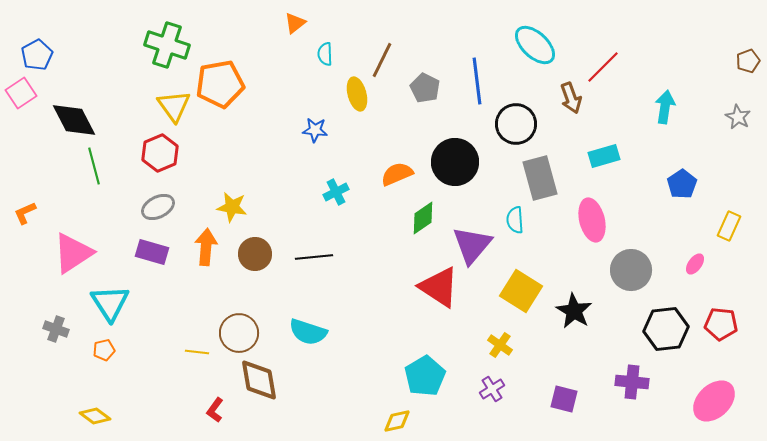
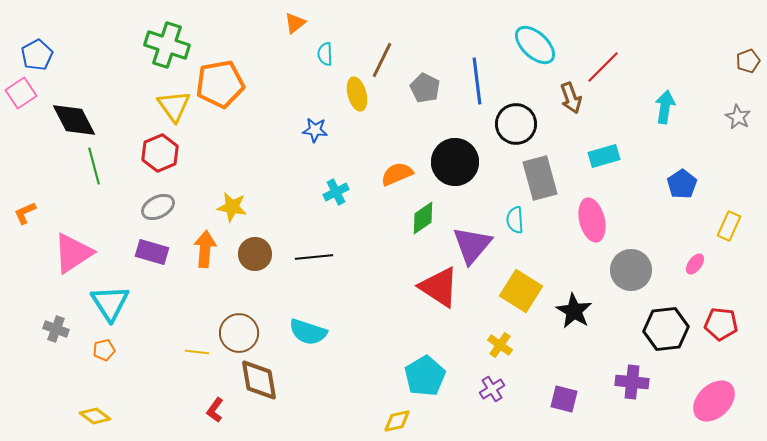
orange arrow at (206, 247): moved 1 px left, 2 px down
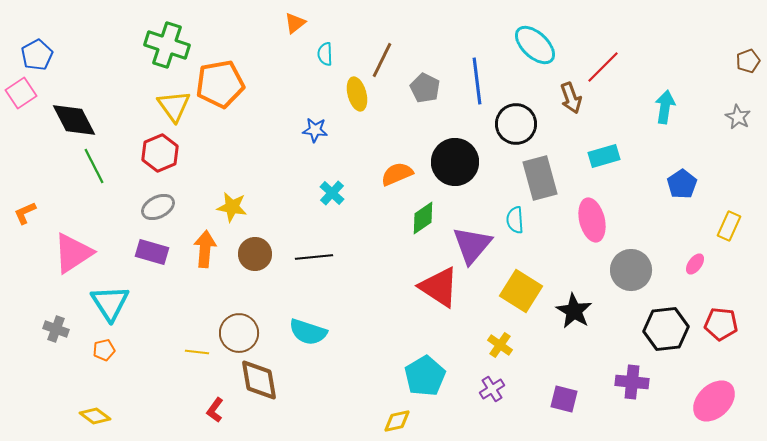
green line at (94, 166): rotated 12 degrees counterclockwise
cyan cross at (336, 192): moved 4 px left, 1 px down; rotated 20 degrees counterclockwise
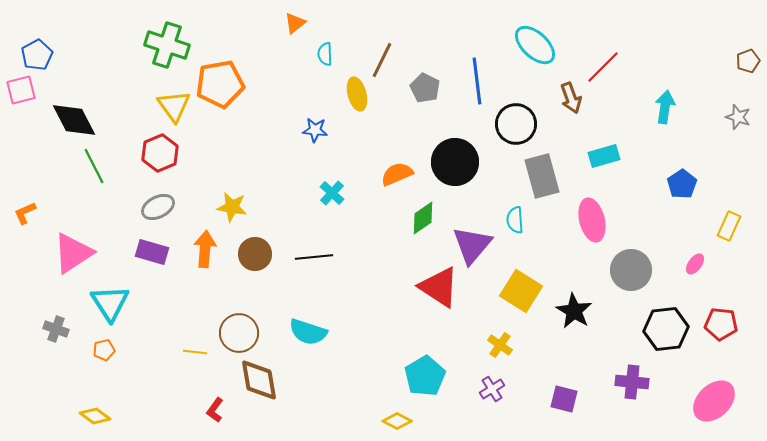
pink square at (21, 93): moved 3 px up; rotated 20 degrees clockwise
gray star at (738, 117): rotated 10 degrees counterclockwise
gray rectangle at (540, 178): moved 2 px right, 2 px up
yellow line at (197, 352): moved 2 px left
yellow diamond at (397, 421): rotated 40 degrees clockwise
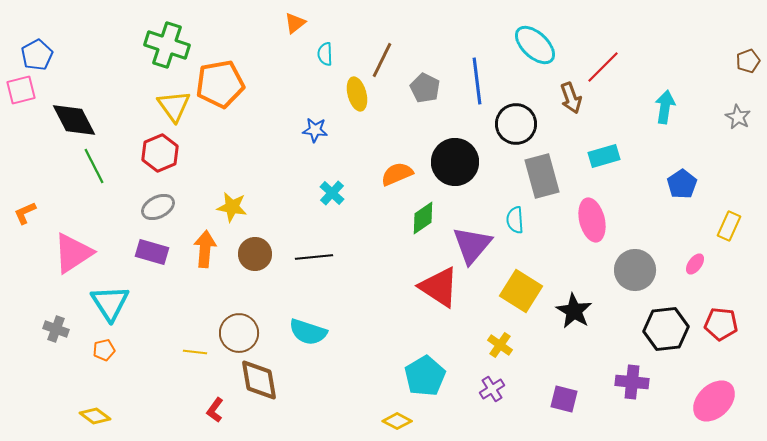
gray star at (738, 117): rotated 10 degrees clockwise
gray circle at (631, 270): moved 4 px right
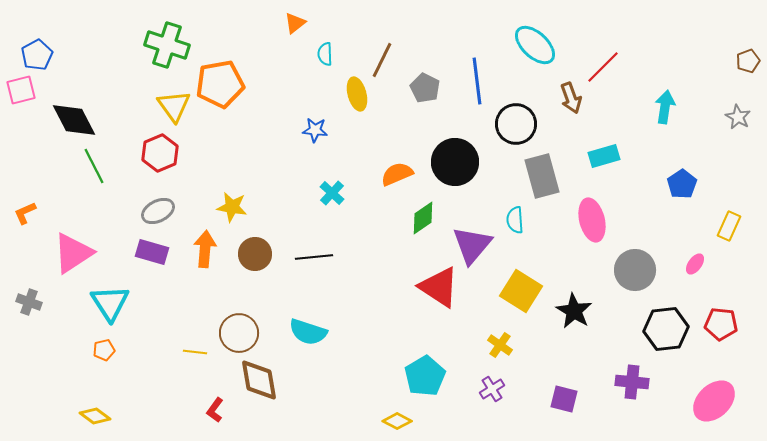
gray ellipse at (158, 207): moved 4 px down
gray cross at (56, 329): moved 27 px left, 27 px up
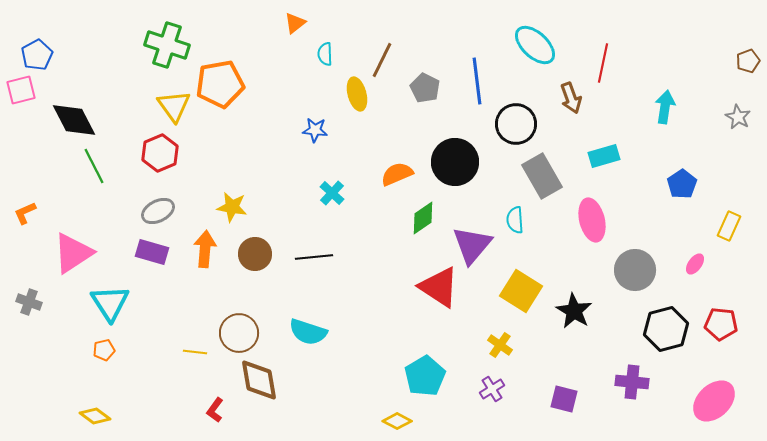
red line at (603, 67): moved 4 px up; rotated 33 degrees counterclockwise
gray rectangle at (542, 176): rotated 15 degrees counterclockwise
black hexagon at (666, 329): rotated 9 degrees counterclockwise
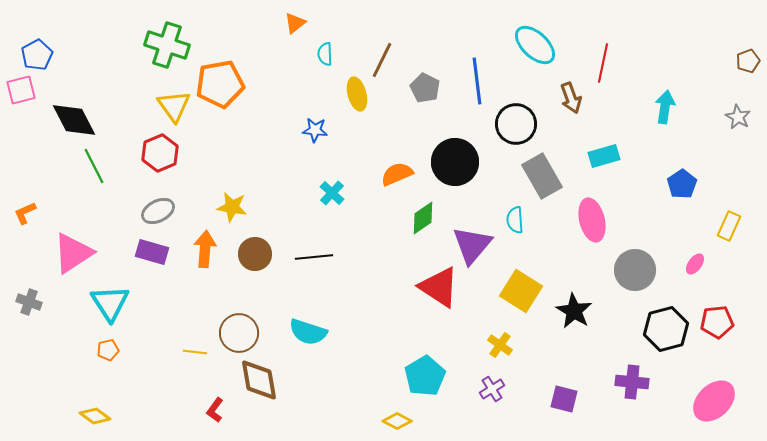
red pentagon at (721, 324): moved 4 px left, 2 px up; rotated 12 degrees counterclockwise
orange pentagon at (104, 350): moved 4 px right
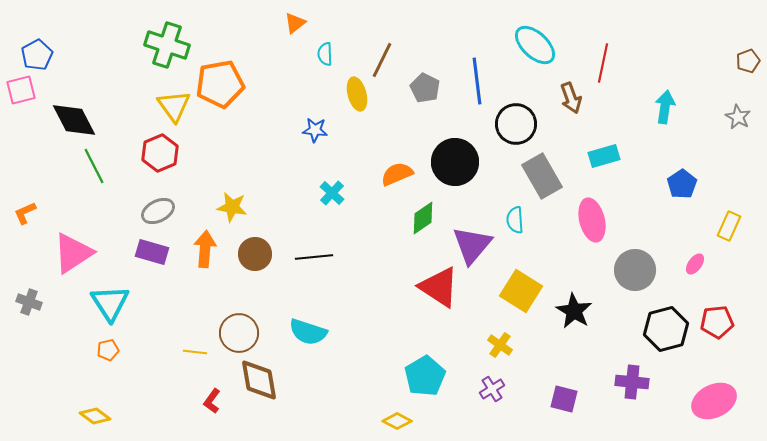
pink ellipse at (714, 401): rotated 18 degrees clockwise
red L-shape at (215, 410): moved 3 px left, 9 px up
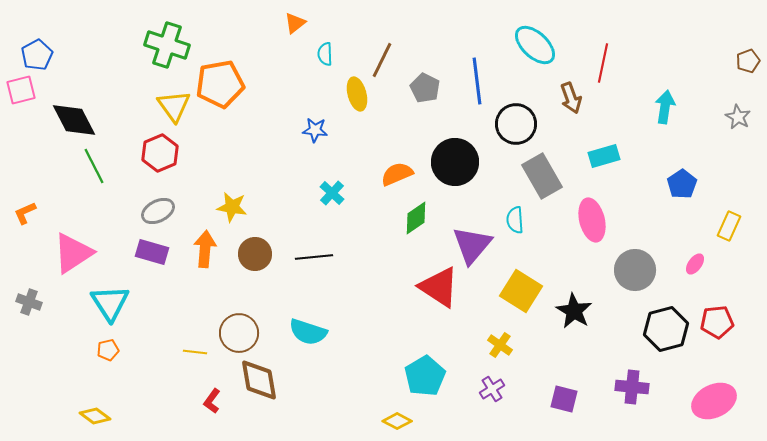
green diamond at (423, 218): moved 7 px left
purple cross at (632, 382): moved 5 px down
